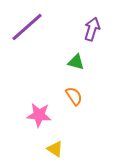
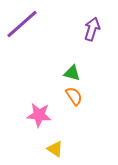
purple line: moved 5 px left, 3 px up
green triangle: moved 4 px left, 11 px down
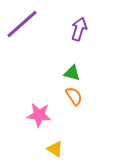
purple arrow: moved 13 px left
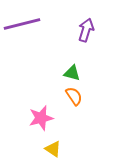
purple line: rotated 27 degrees clockwise
purple arrow: moved 7 px right, 1 px down
pink star: moved 2 px right, 3 px down; rotated 20 degrees counterclockwise
yellow triangle: moved 2 px left
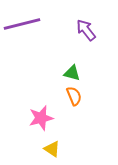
purple arrow: rotated 55 degrees counterclockwise
orange semicircle: rotated 12 degrees clockwise
yellow triangle: moved 1 px left
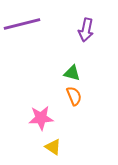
purple arrow: rotated 130 degrees counterclockwise
pink star: rotated 10 degrees clockwise
yellow triangle: moved 1 px right, 2 px up
